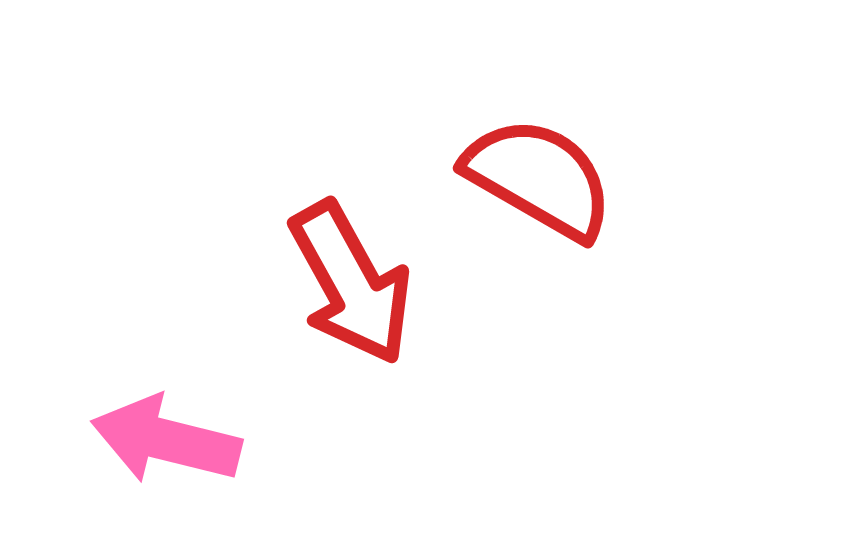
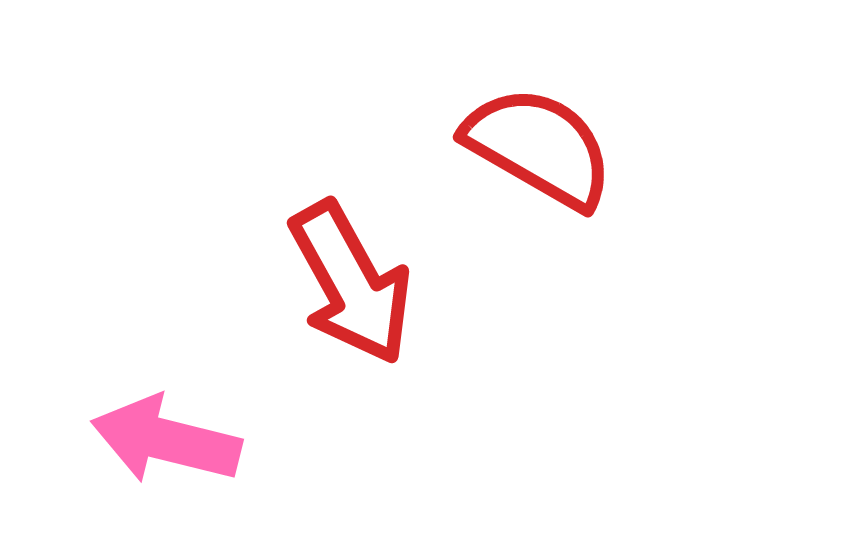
red semicircle: moved 31 px up
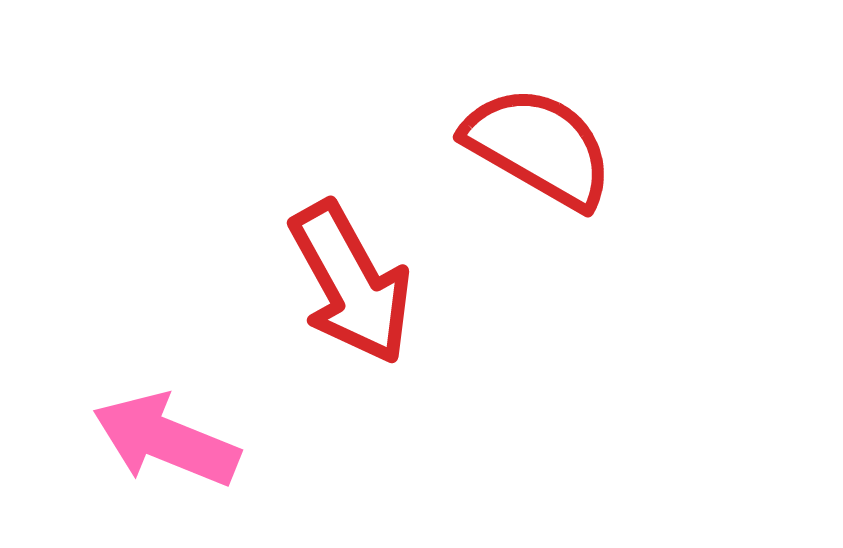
pink arrow: rotated 8 degrees clockwise
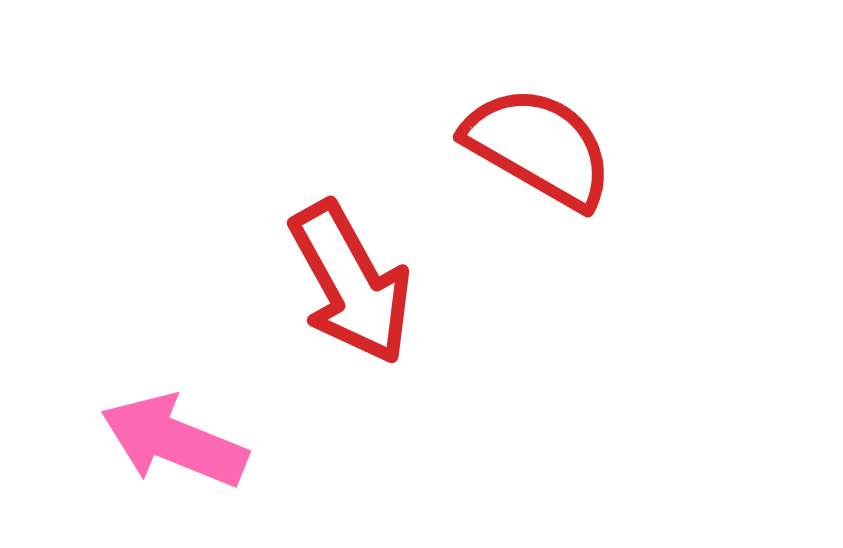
pink arrow: moved 8 px right, 1 px down
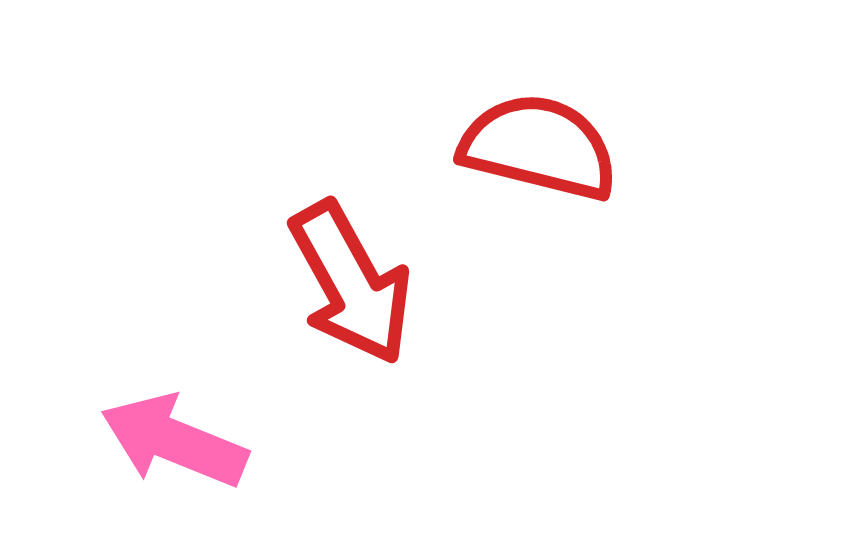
red semicircle: rotated 16 degrees counterclockwise
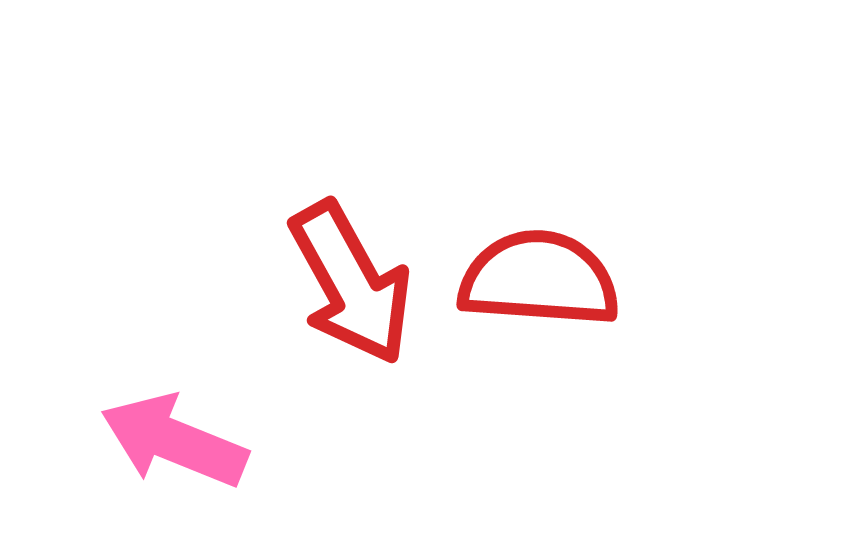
red semicircle: moved 132 px down; rotated 10 degrees counterclockwise
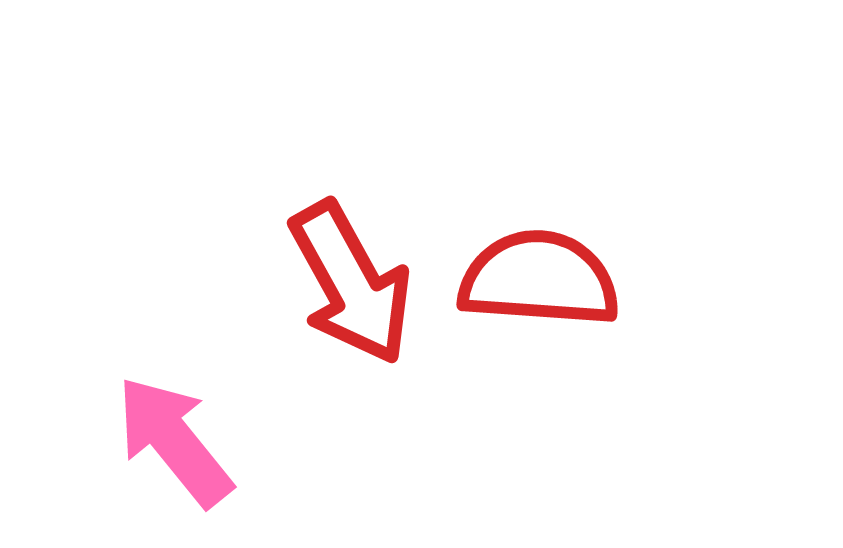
pink arrow: rotated 29 degrees clockwise
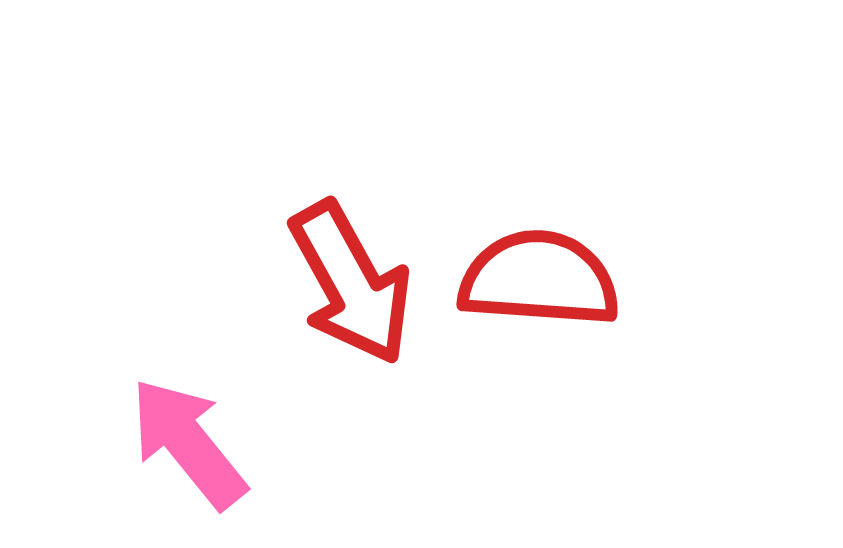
pink arrow: moved 14 px right, 2 px down
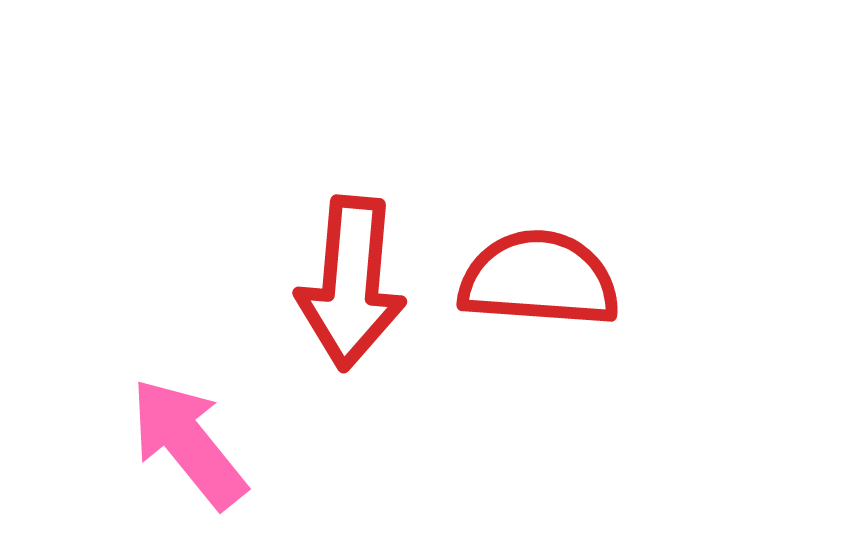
red arrow: rotated 34 degrees clockwise
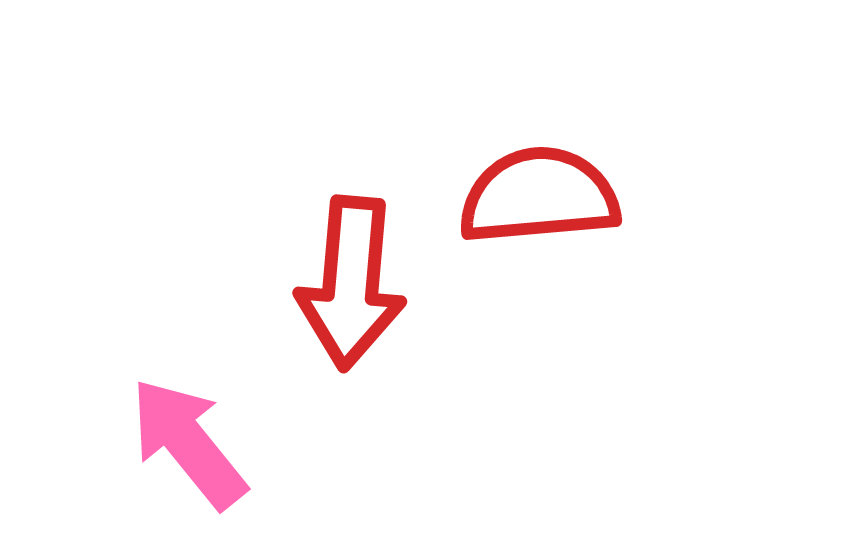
red semicircle: moved 83 px up; rotated 9 degrees counterclockwise
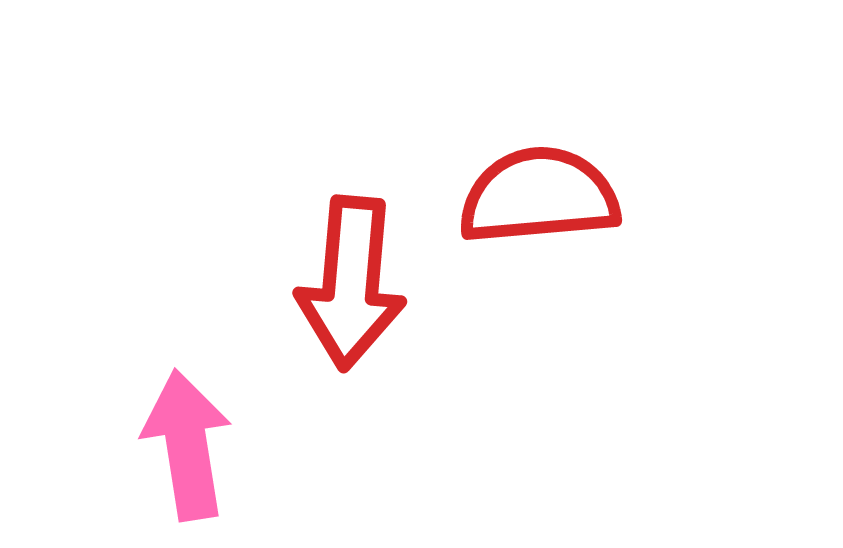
pink arrow: moved 1 px left, 2 px down; rotated 30 degrees clockwise
